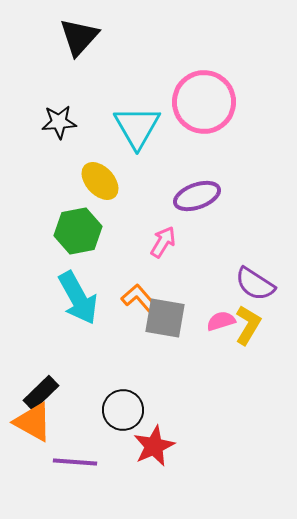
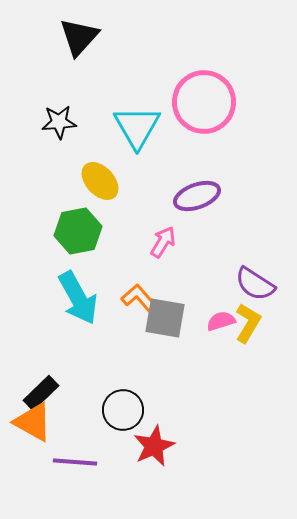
yellow L-shape: moved 2 px up
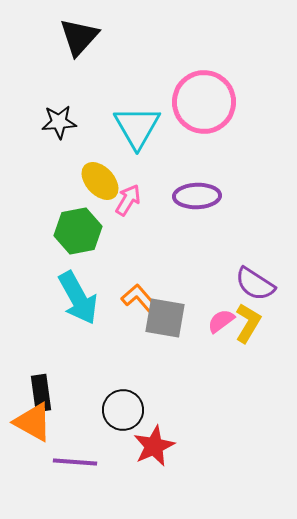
purple ellipse: rotated 18 degrees clockwise
pink arrow: moved 35 px left, 42 px up
pink semicircle: rotated 20 degrees counterclockwise
black rectangle: rotated 54 degrees counterclockwise
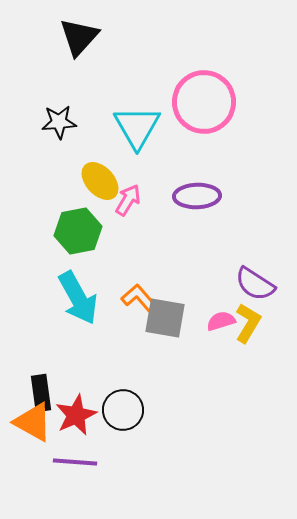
pink semicircle: rotated 20 degrees clockwise
red star: moved 78 px left, 31 px up
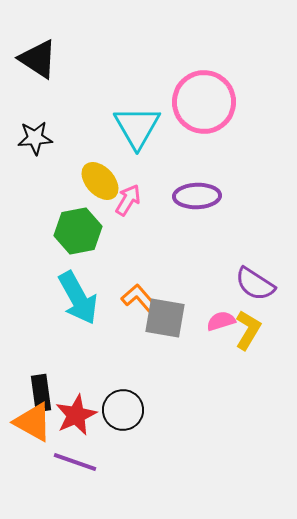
black triangle: moved 41 px left, 22 px down; rotated 39 degrees counterclockwise
black star: moved 24 px left, 16 px down
yellow L-shape: moved 7 px down
purple line: rotated 15 degrees clockwise
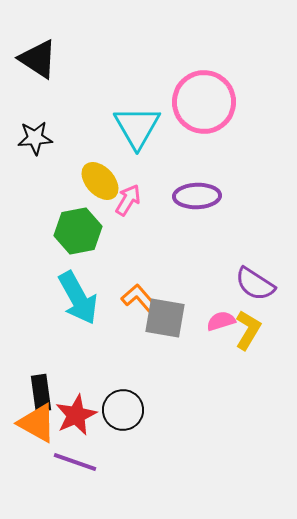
orange triangle: moved 4 px right, 1 px down
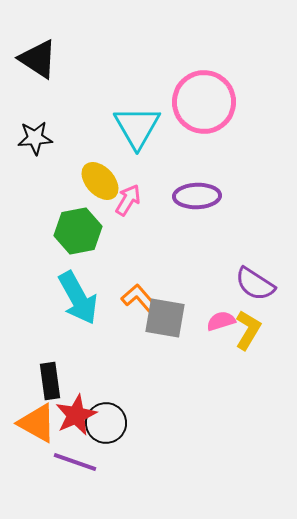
black rectangle: moved 9 px right, 12 px up
black circle: moved 17 px left, 13 px down
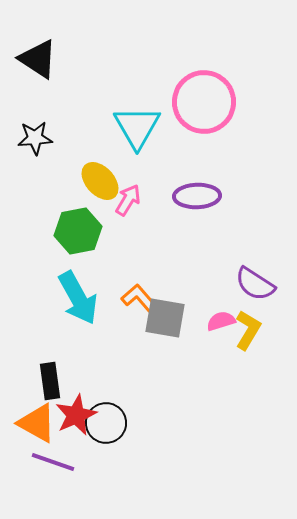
purple line: moved 22 px left
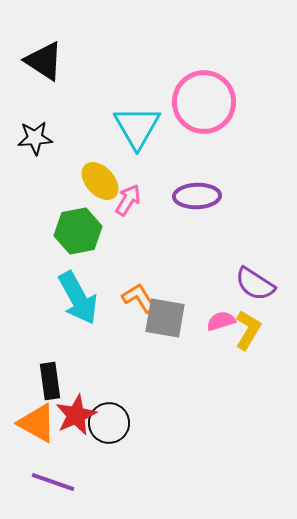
black triangle: moved 6 px right, 2 px down
orange L-shape: rotated 9 degrees clockwise
black circle: moved 3 px right
purple line: moved 20 px down
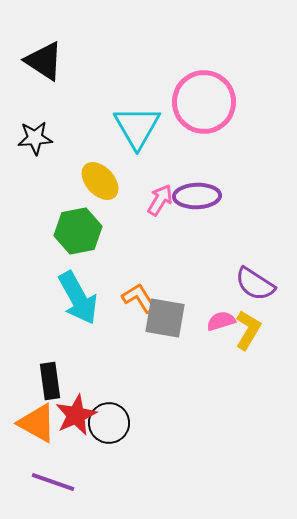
pink arrow: moved 32 px right
